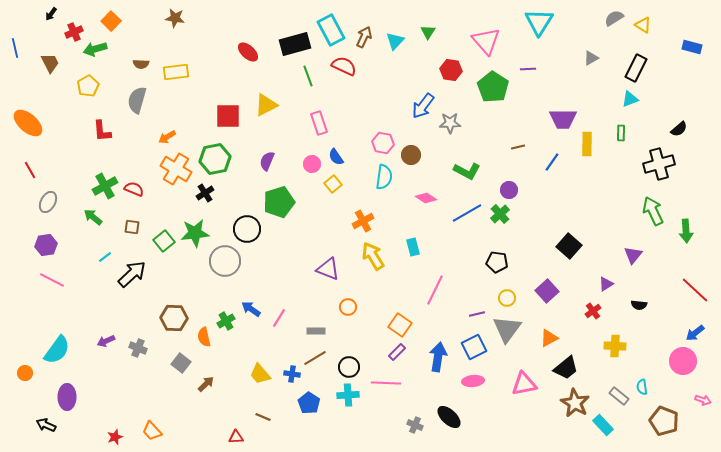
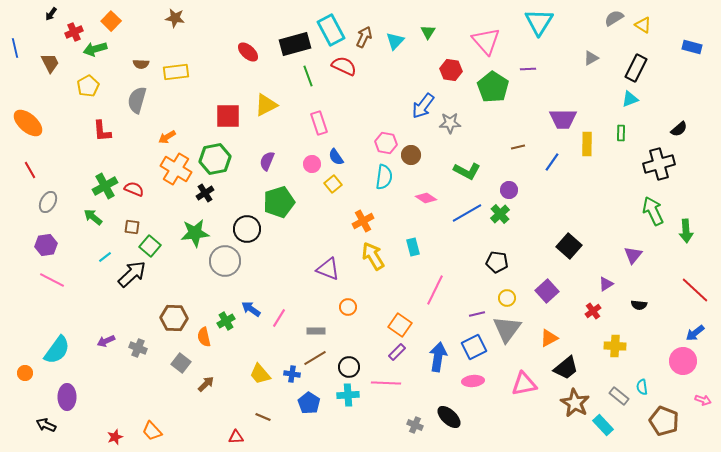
pink hexagon at (383, 143): moved 3 px right
green square at (164, 241): moved 14 px left, 5 px down; rotated 10 degrees counterclockwise
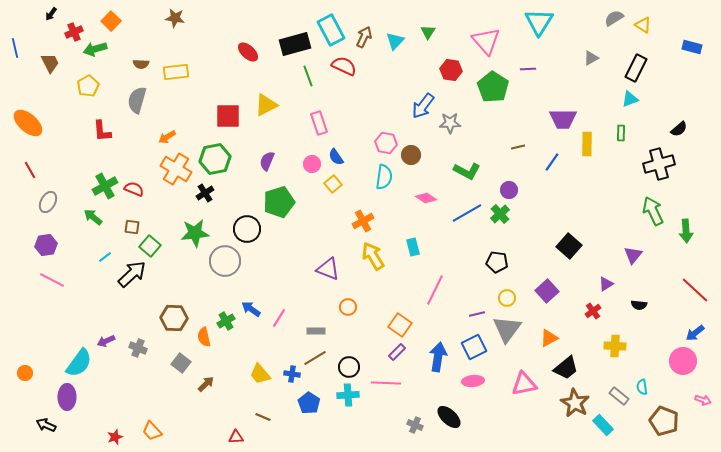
cyan semicircle at (57, 350): moved 22 px right, 13 px down
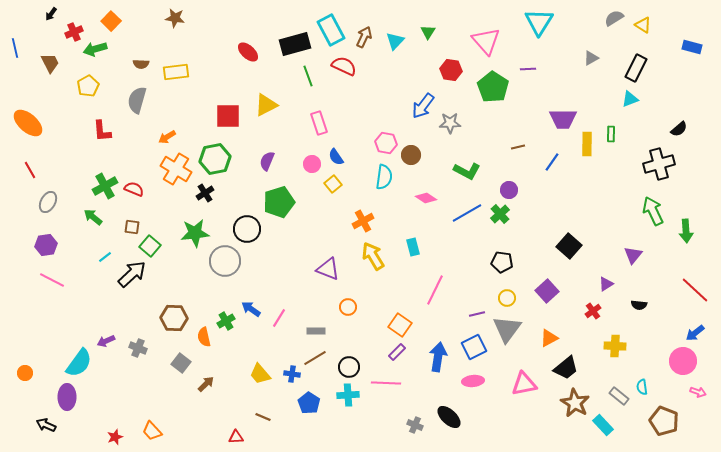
green rectangle at (621, 133): moved 10 px left, 1 px down
black pentagon at (497, 262): moved 5 px right
pink arrow at (703, 400): moved 5 px left, 8 px up
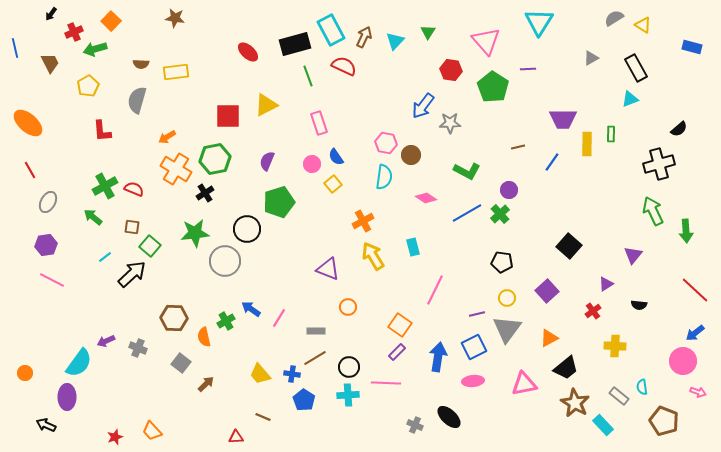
black rectangle at (636, 68): rotated 56 degrees counterclockwise
blue pentagon at (309, 403): moved 5 px left, 3 px up
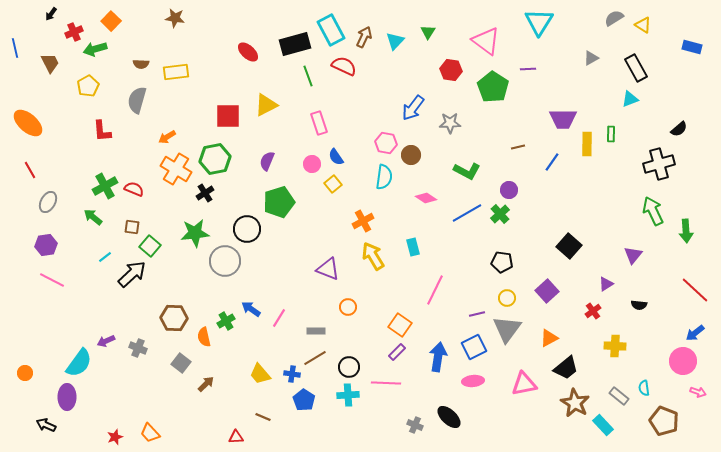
pink triangle at (486, 41): rotated 12 degrees counterclockwise
blue arrow at (423, 106): moved 10 px left, 2 px down
cyan semicircle at (642, 387): moved 2 px right, 1 px down
orange trapezoid at (152, 431): moved 2 px left, 2 px down
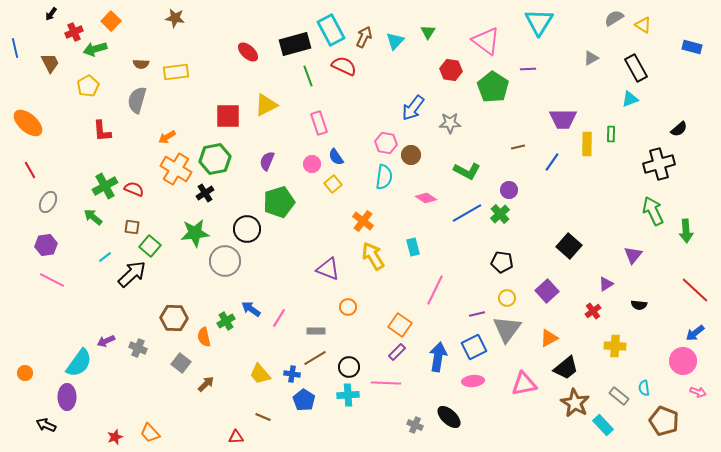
orange cross at (363, 221): rotated 25 degrees counterclockwise
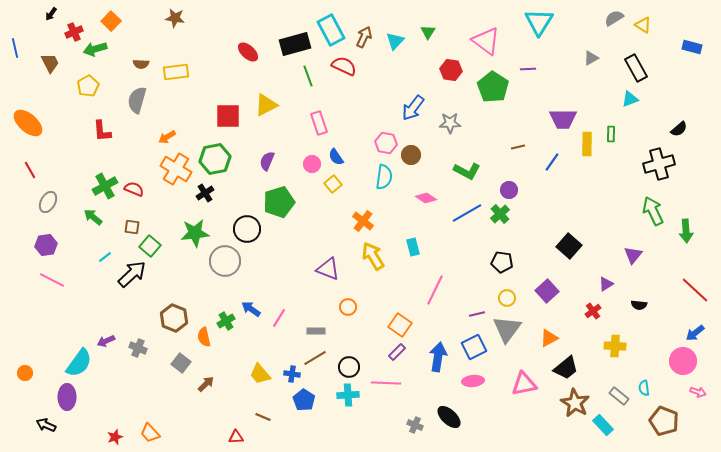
brown hexagon at (174, 318): rotated 20 degrees clockwise
